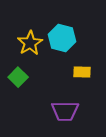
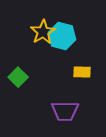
cyan hexagon: moved 2 px up
yellow star: moved 13 px right, 11 px up
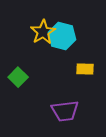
yellow rectangle: moved 3 px right, 3 px up
purple trapezoid: rotated 8 degrees counterclockwise
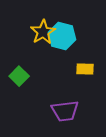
green square: moved 1 px right, 1 px up
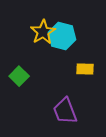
purple trapezoid: rotated 76 degrees clockwise
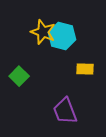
yellow star: rotated 20 degrees counterclockwise
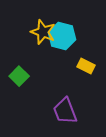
yellow rectangle: moved 1 px right, 3 px up; rotated 24 degrees clockwise
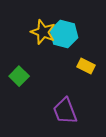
cyan hexagon: moved 2 px right, 2 px up
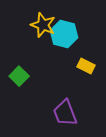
yellow star: moved 7 px up
purple trapezoid: moved 2 px down
